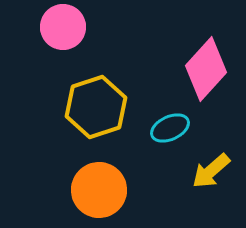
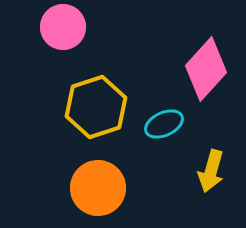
cyan ellipse: moved 6 px left, 4 px up
yellow arrow: rotated 33 degrees counterclockwise
orange circle: moved 1 px left, 2 px up
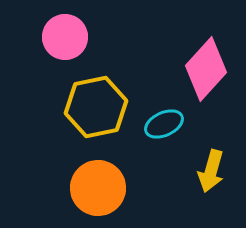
pink circle: moved 2 px right, 10 px down
yellow hexagon: rotated 6 degrees clockwise
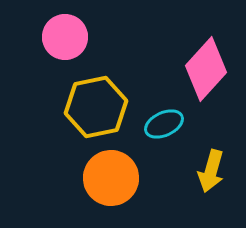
orange circle: moved 13 px right, 10 px up
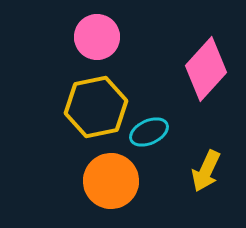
pink circle: moved 32 px right
cyan ellipse: moved 15 px left, 8 px down
yellow arrow: moved 5 px left; rotated 9 degrees clockwise
orange circle: moved 3 px down
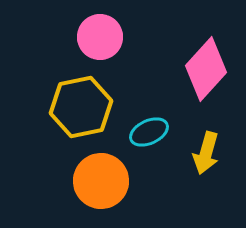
pink circle: moved 3 px right
yellow hexagon: moved 15 px left
yellow arrow: moved 18 px up; rotated 9 degrees counterclockwise
orange circle: moved 10 px left
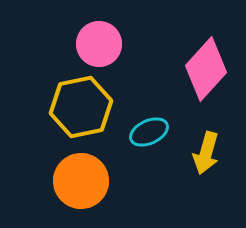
pink circle: moved 1 px left, 7 px down
orange circle: moved 20 px left
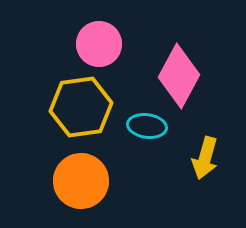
pink diamond: moved 27 px left, 7 px down; rotated 14 degrees counterclockwise
yellow hexagon: rotated 4 degrees clockwise
cyan ellipse: moved 2 px left, 6 px up; rotated 33 degrees clockwise
yellow arrow: moved 1 px left, 5 px down
